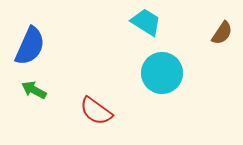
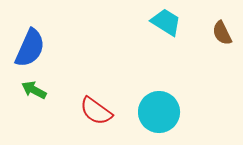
cyan trapezoid: moved 20 px right
brown semicircle: rotated 120 degrees clockwise
blue semicircle: moved 2 px down
cyan circle: moved 3 px left, 39 px down
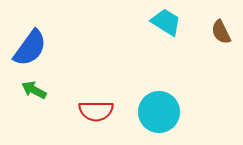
brown semicircle: moved 1 px left, 1 px up
blue semicircle: rotated 12 degrees clockwise
red semicircle: rotated 36 degrees counterclockwise
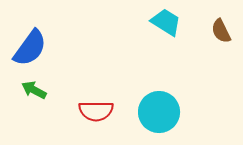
brown semicircle: moved 1 px up
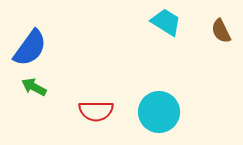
green arrow: moved 3 px up
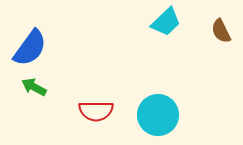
cyan trapezoid: rotated 104 degrees clockwise
cyan circle: moved 1 px left, 3 px down
